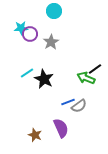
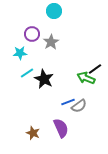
cyan star: moved 1 px left, 25 px down
purple circle: moved 2 px right
brown star: moved 2 px left, 2 px up
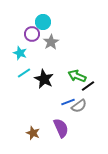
cyan circle: moved 11 px left, 11 px down
cyan star: rotated 24 degrees clockwise
black line: moved 7 px left, 17 px down
cyan line: moved 3 px left
green arrow: moved 9 px left, 2 px up
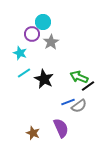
green arrow: moved 2 px right, 1 px down
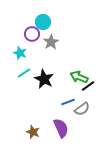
gray semicircle: moved 3 px right, 3 px down
brown star: moved 1 px up
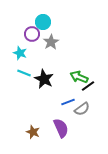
cyan line: rotated 56 degrees clockwise
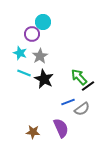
gray star: moved 11 px left, 14 px down
green arrow: rotated 24 degrees clockwise
brown star: rotated 16 degrees counterclockwise
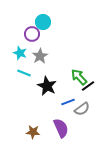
black star: moved 3 px right, 7 px down
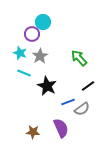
green arrow: moved 19 px up
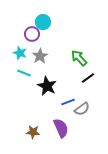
black line: moved 8 px up
